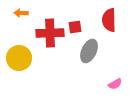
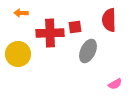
gray ellipse: moved 1 px left
yellow circle: moved 1 px left, 4 px up
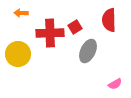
red square: rotated 24 degrees counterclockwise
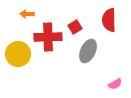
orange arrow: moved 6 px right, 1 px down
red cross: moved 2 px left, 4 px down
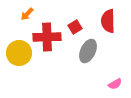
orange arrow: rotated 48 degrees counterclockwise
red semicircle: moved 1 px left, 1 px down
red cross: moved 1 px left
yellow circle: moved 1 px right, 1 px up
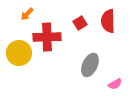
red square: moved 5 px right, 4 px up
gray ellipse: moved 2 px right, 14 px down
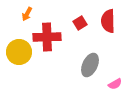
orange arrow: rotated 16 degrees counterclockwise
yellow circle: moved 1 px up
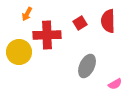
red cross: moved 2 px up
gray ellipse: moved 3 px left, 1 px down
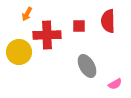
red square: moved 1 px left, 3 px down; rotated 32 degrees clockwise
gray ellipse: rotated 55 degrees counterclockwise
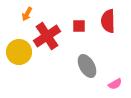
red cross: moved 1 px down; rotated 32 degrees counterclockwise
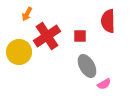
red square: moved 1 px right, 10 px down
pink semicircle: moved 11 px left
